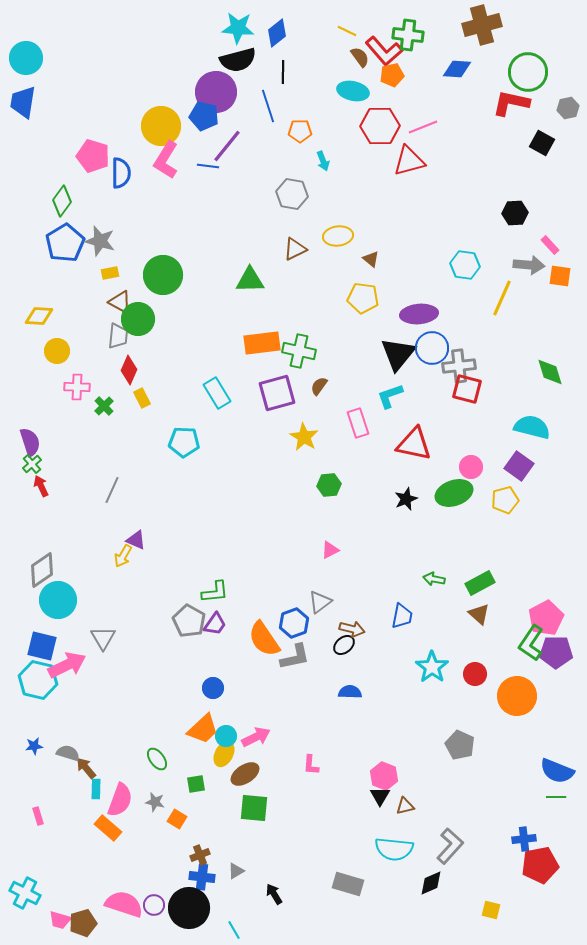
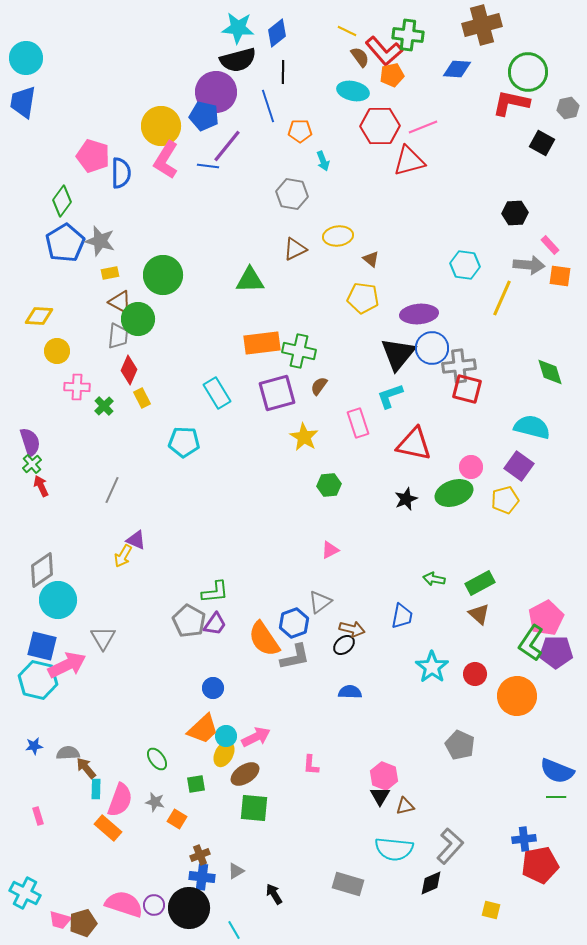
gray semicircle at (68, 753): rotated 20 degrees counterclockwise
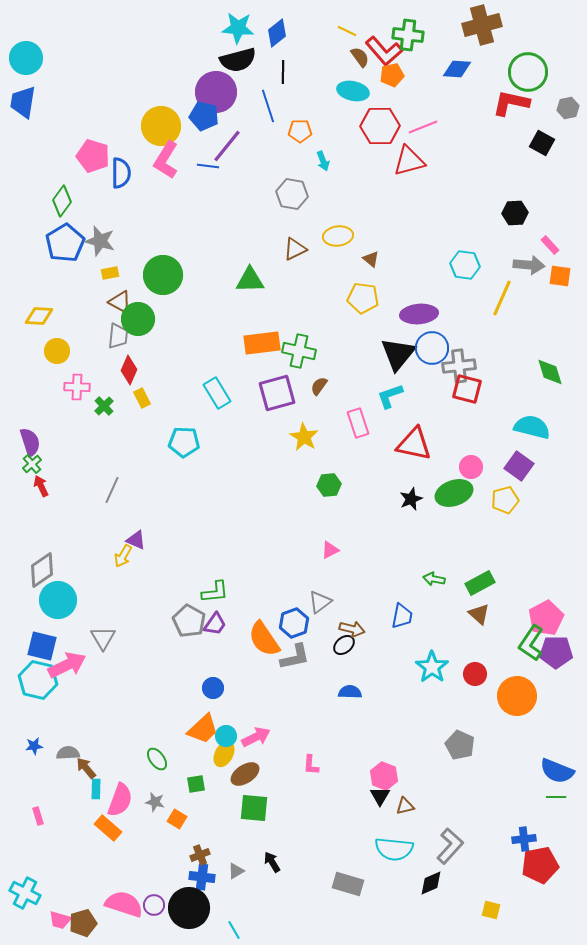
black star at (406, 499): moved 5 px right
black arrow at (274, 894): moved 2 px left, 32 px up
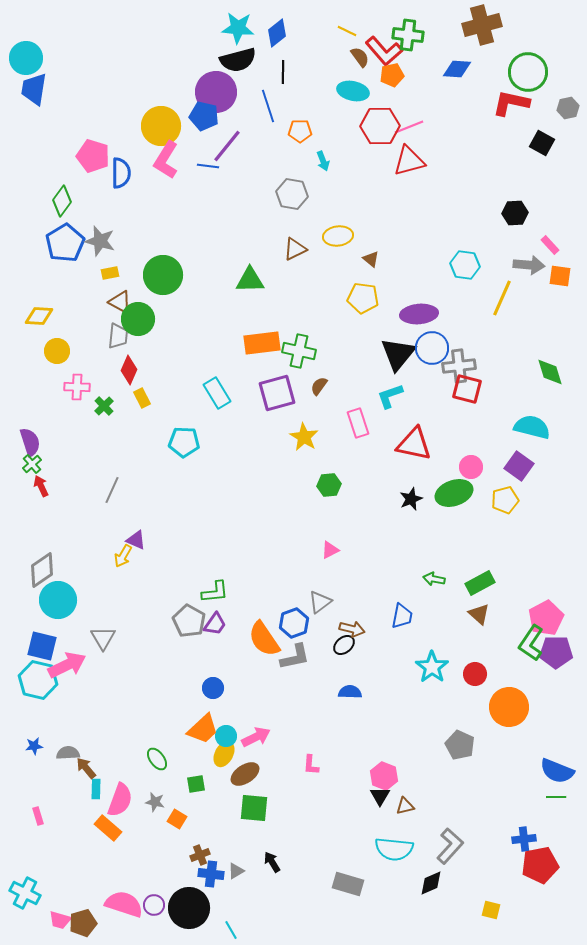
blue trapezoid at (23, 102): moved 11 px right, 13 px up
pink line at (423, 127): moved 14 px left
orange circle at (517, 696): moved 8 px left, 11 px down
blue cross at (202, 877): moved 9 px right, 3 px up
cyan line at (234, 930): moved 3 px left
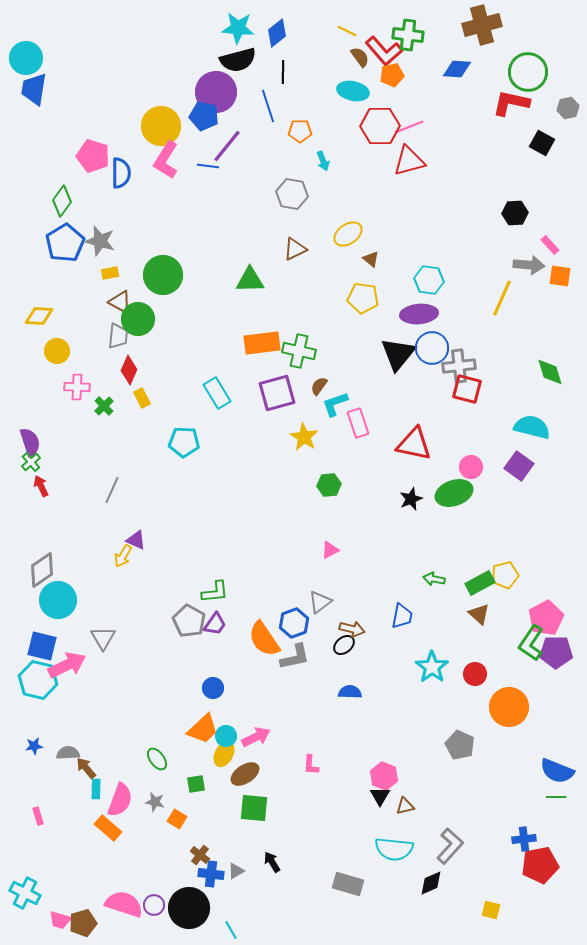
yellow ellipse at (338, 236): moved 10 px right, 2 px up; rotated 28 degrees counterclockwise
cyan hexagon at (465, 265): moved 36 px left, 15 px down
cyan L-shape at (390, 396): moved 55 px left, 8 px down
green cross at (32, 464): moved 1 px left, 2 px up
yellow pentagon at (505, 500): moved 75 px down
brown cross at (200, 855): rotated 30 degrees counterclockwise
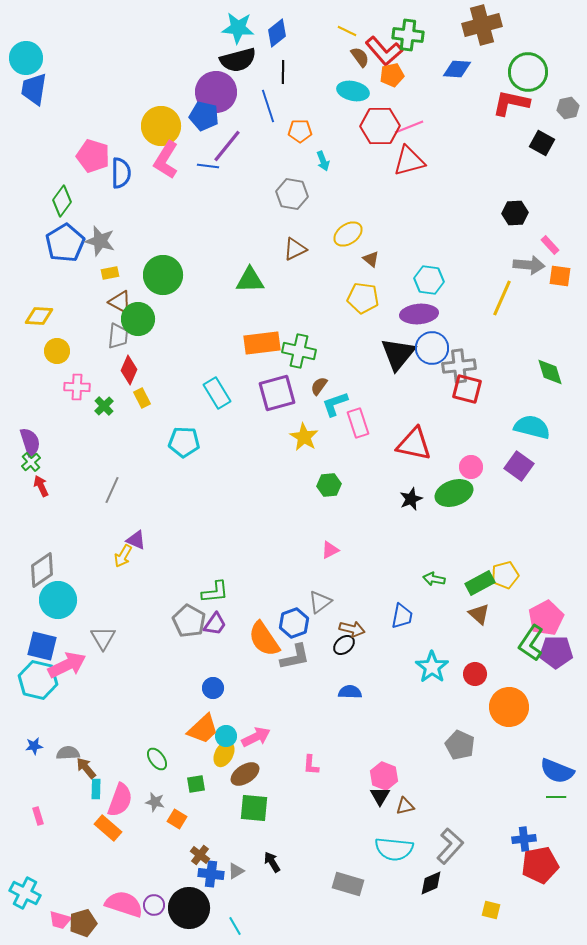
cyan line at (231, 930): moved 4 px right, 4 px up
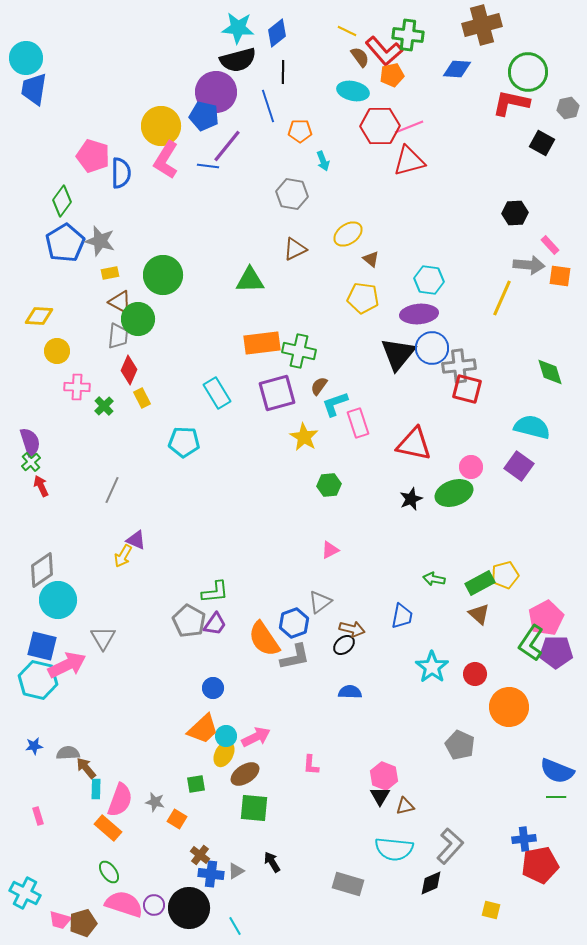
green ellipse at (157, 759): moved 48 px left, 113 px down
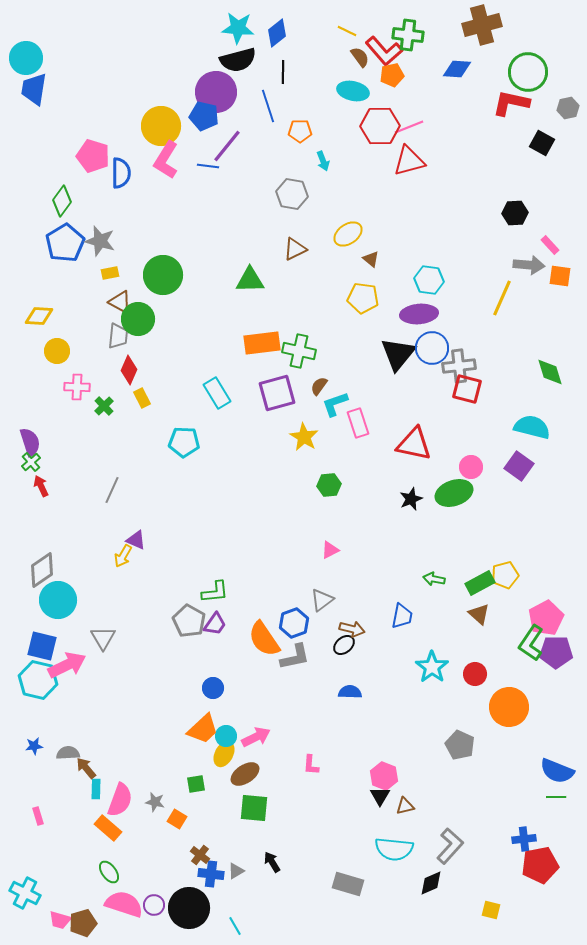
gray triangle at (320, 602): moved 2 px right, 2 px up
